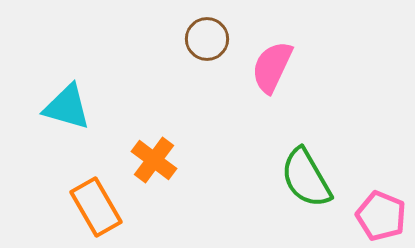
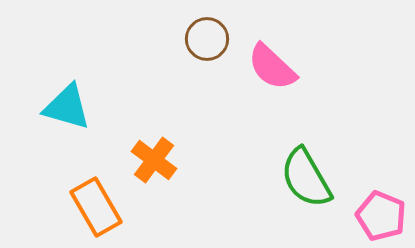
pink semicircle: rotated 72 degrees counterclockwise
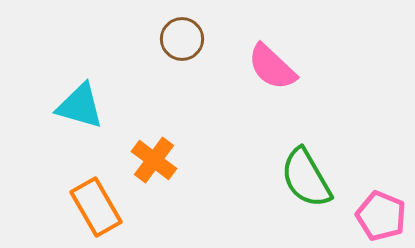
brown circle: moved 25 px left
cyan triangle: moved 13 px right, 1 px up
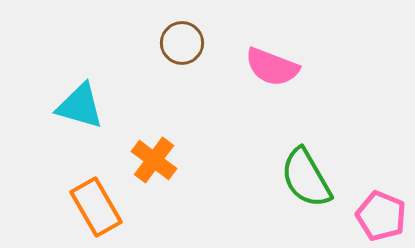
brown circle: moved 4 px down
pink semicircle: rotated 22 degrees counterclockwise
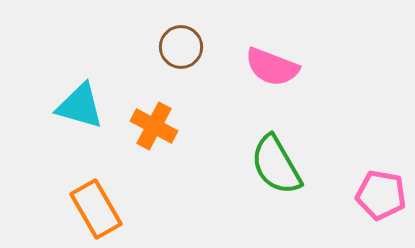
brown circle: moved 1 px left, 4 px down
orange cross: moved 34 px up; rotated 9 degrees counterclockwise
green semicircle: moved 30 px left, 13 px up
orange rectangle: moved 2 px down
pink pentagon: moved 21 px up; rotated 12 degrees counterclockwise
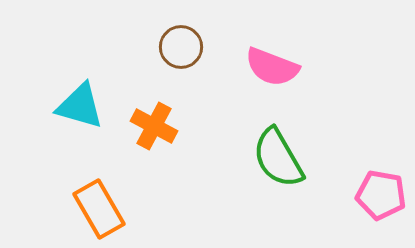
green semicircle: moved 2 px right, 7 px up
orange rectangle: moved 3 px right
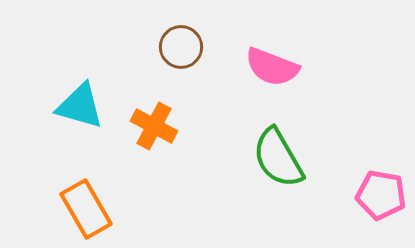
orange rectangle: moved 13 px left
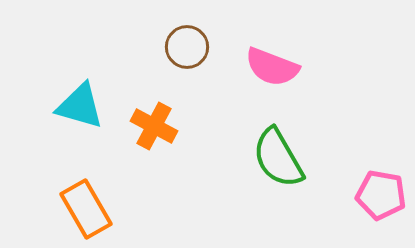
brown circle: moved 6 px right
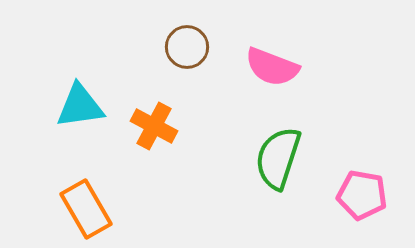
cyan triangle: rotated 24 degrees counterclockwise
green semicircle: rotated 48 degrees clockwise
pink pentagon: moved 19 px left
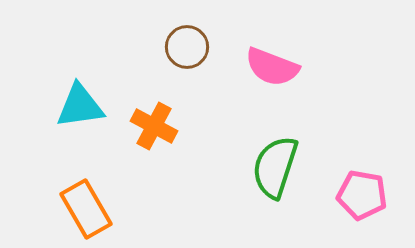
green semicircle: moved 3 px left, 9 px down
